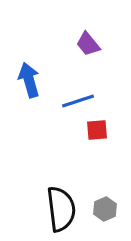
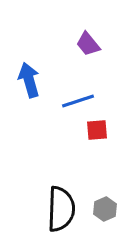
black semicircle: rotated 9 degrees clockwise
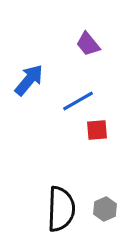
blue arrow: rotated 56 degrees clockwise
blue line: rotated 12 degrees counterclockwise
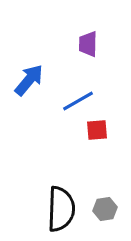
purple trapezoid: rotated 40 degrees clockwise
gray hexagon: rotated 15 degrees clockwise
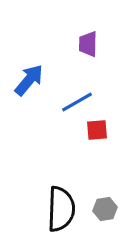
blue line: moved 1 px left, 1 px down
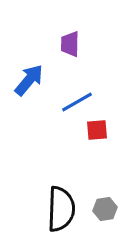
purple trapezoid: moved 18 px left
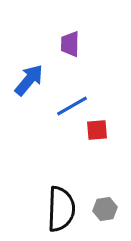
blue line: moved 5 px left, 4 px down
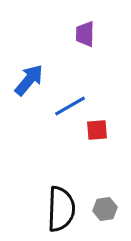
purple trapezoid: moved 15 px right, 10 px up
blue line: moved 2 px left
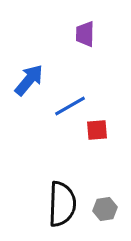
black semicircle: moved 1 px right, 5 px up
